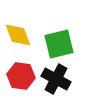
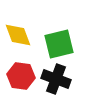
black cross: rotated 8 degrees counterclockwise
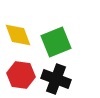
green square: moved 3 px left, 2 px up; rotated 8 degrees counterclockwise
red hexagon: moved 1 px up
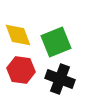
red hexagon: moved 5 px up
black cross: moved 4 px right
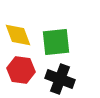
green square: rotated 16 degrees clockwise
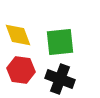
green square: moved 4 px right
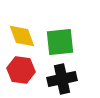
yellow diamond: moved 4 px right, 1 px down
black cross: moved 2 px right; rotated 32 degrees counterclockwise
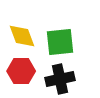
red hexagon: moved 1 px down; rotated 8 degrees counterclockwise
black cross: moved 2 px left
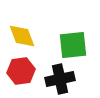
green square: moved 13 px right, 3 px down
red hexagon: rotated 8 degrees counterclockwise
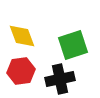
green square: rotated 12 degrees counterclockwise
